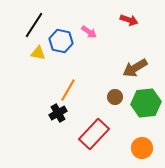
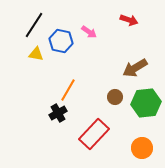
yellow triangle: moved 2 px left, 1 px down
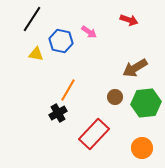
black line: moved 2 px left, 6 px up
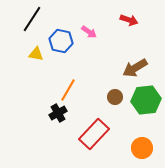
green hexagon: moved 3 px up
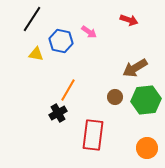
red rectangle: moved 1 px left, 1 px down; rotated 36 degrees counterclockwise
orange circle: moved 5 px right
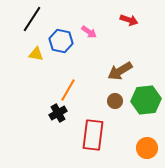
brown arrow: moved 15 px left, 3 px down
brown circle: moved 4 px down
